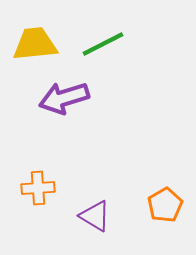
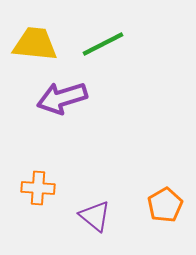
yellow trapezoid: rotated 12 degrees clockwise
purple arrow: moved 2 px left
orange cross: rotated 8 degrees clockwise
purple triangle: rotated 8 degrees clockwise
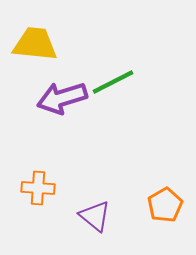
green line: moved 10 px right, 38 px down
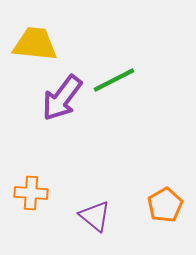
green line: moved 1 px right, 2 px up
purple arrow: rotated 36 degrees counterclockwise
orange cross: moved 7 px left, 5 px down
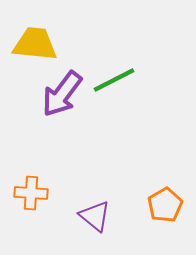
purple arrow: moved 4 px up
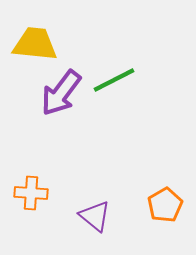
purple arrow: moved 1 px left, 1 px up
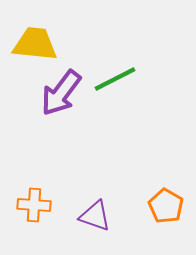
green line: moved 1 px right, 1 px up
orange cross: moved 3 px right, 12 px down
orange pentagon: moved 1 px right, 1 px down; rotated 12 degrees counterclockwise
purple triangle: rotated 20 degrees counterclockwise
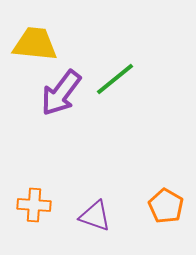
green line: rotated 12 degrees counterclockwise
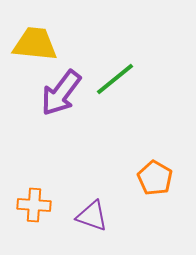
orange pentagon: moved 11 px left, 28 px up
purple triangle: moved 3 px left
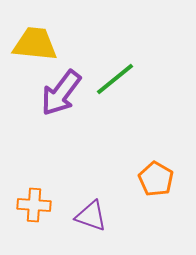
orange pentagon: moved 1 px right, 1 px down
purple triangle: moved 1 px left
